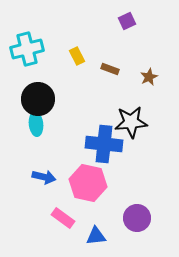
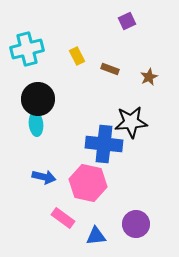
purple circle: moved 1 px left, 6 px down
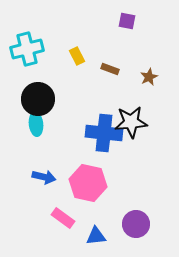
purple square: rotated 36 degrees clockwise
blue cross: moved 11 px up
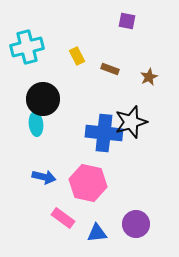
cyan cross: moved 2 px up
black circle: moved 5 px right
black star: rotated 12 degrees counterclockwise
blue triangle: moved 1 px right, 3 px up
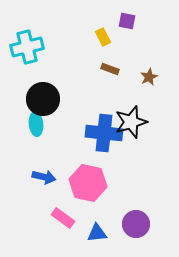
yellow rectangle: moved 26 px right, 19 px up
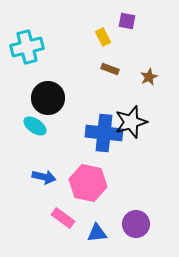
black circle: moved 5 px right, 1 px up
cyan ellipse: moved 1 px left, 2 px down; rotated 50 degrees counterclockwise
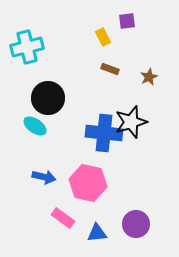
purple square: rotated 18 degrees counterclockwise
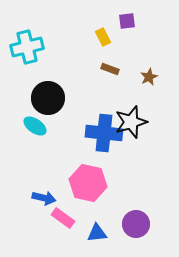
blue arrow: moved 21 px down
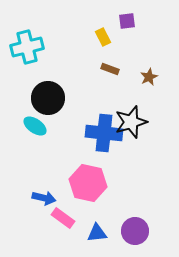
purple circle: moved 1 px left, 7 px down
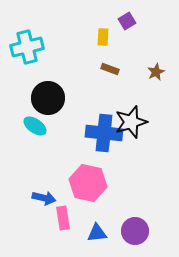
purple square: rotated 24 degrees counterclockwise
yellow rectangle: rotated 30 degrees clockwise
brown star: moved 7 px right, 5 px up
pink rectangle: rotated 45 degrees clockwise
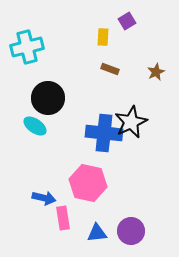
black star: rotated 8 degrees counterclockwise
purple circle: moved 4 px left
